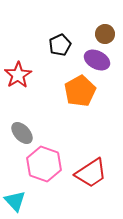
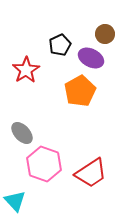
purple ellipse: moved 6 px left, 2 px up
red star: moved 8 px right, 5 px up
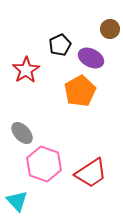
brown circle: moved 5 px right, 5 px up
cyan triangle: moved 2 px right
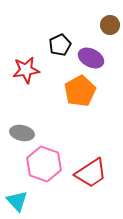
brown circle: moved 4 px up
red star: rotated 24 degrees clockwise
gray ellipse: rotated 35 degrees counterclockwise
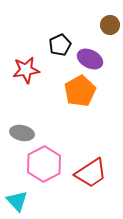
purple ellipse: moved 1 px left, 1 px down
pink hexagon: rotated 12 degrees clockwise
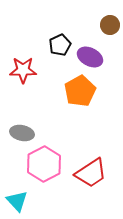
purple ellipse: moved 2 px up
red star: moved 3 px left; rotated 8 degrees clockwise
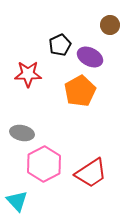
red star: moved 5 px right, 4 px down
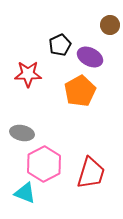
red trapezoid: rotated 40 degrees counterclockwise
cyan triangle: moved 8 px right, 8 px up; rotated 25 degrees counterclockwise
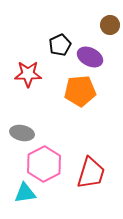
orange pentagon: rotated 24 degrees clockwise
cyan triangle: rotated 30 degrees counterclockwise
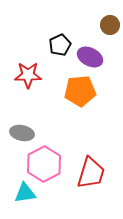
red star: moved 1 px down
